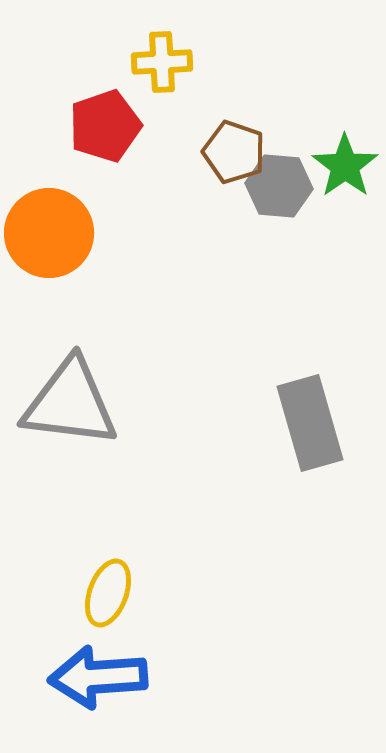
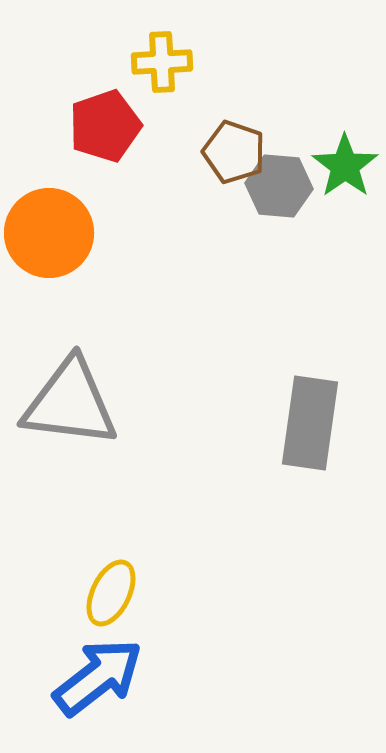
gray rectangle: rotated 24 degrees clockwise
yellow ellipse: moved 3 px right; rotated 6 degrees clockwise
blue arrow: rotated 146 degrees clockwise
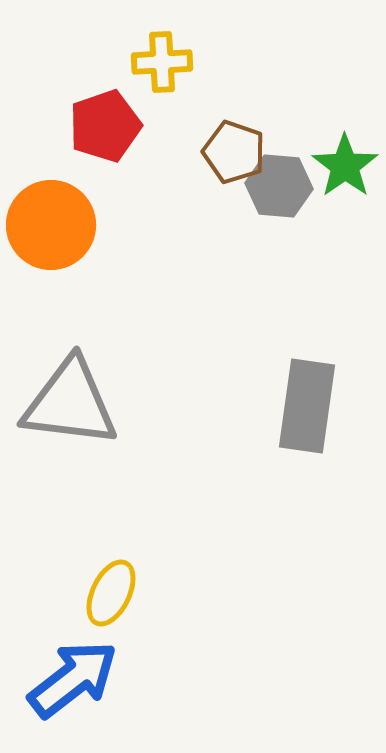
orange circle: moved 2 px right, 8 px up
gray rectangle: moved 3 px left, 17 px up
blue arrow: moved 25 px left, 2 px down
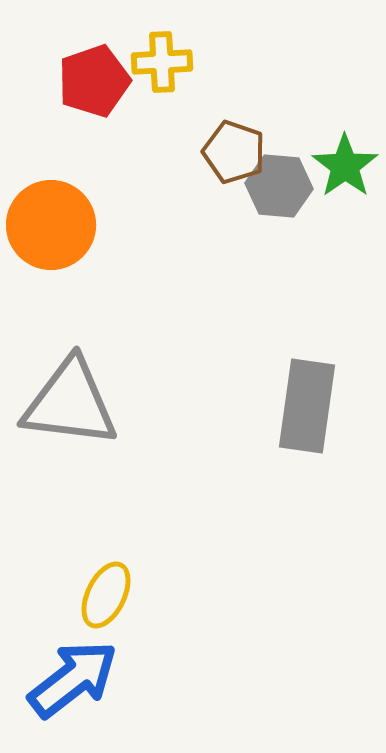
red pentagon: moved 11 px left, 45 px up
yellow ellipse: moved 5 px left, 2 px down
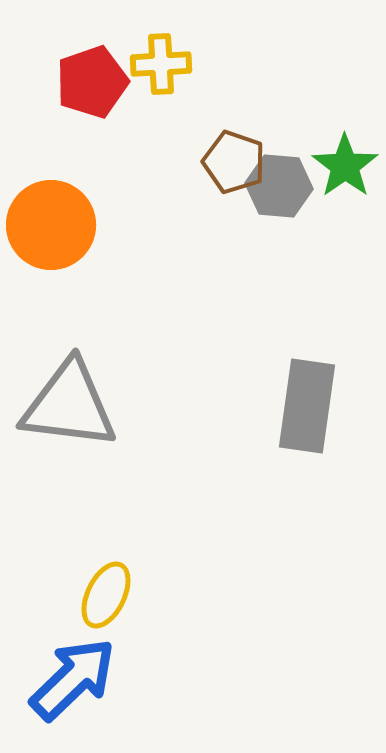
yellow cross: moved 1 px left, 2 px down
red pentagon: moved 2 px left, 1 px down
brown pentagon: moved 10 px down
gray triangle: moved 1 px left, 2 px down
blue arrow: rotated 6 degrees counterclockwise
